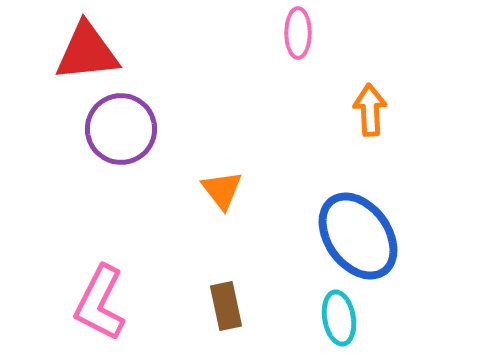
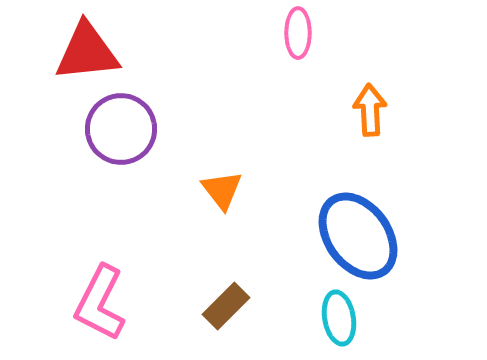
brown rectangle: rotated 57 degrees clockwise
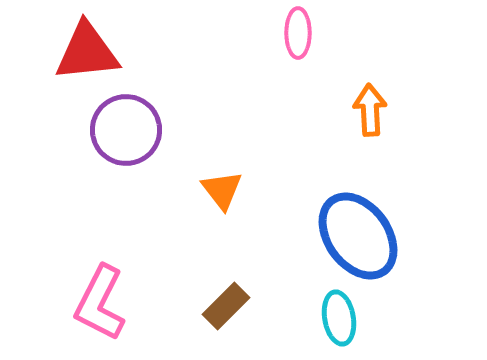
purple circle: moved 5 px right, 1 px down
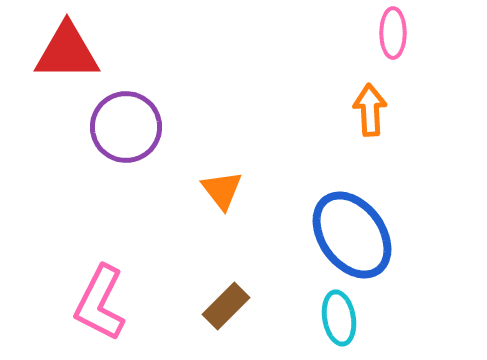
pink ellipse: moved 95 px right
red triangle: moved 20 px left; rotated 6 degrees clockwise
purple circle: moved 3 px up
blue ellipse: moved 6 px left, 1 px up
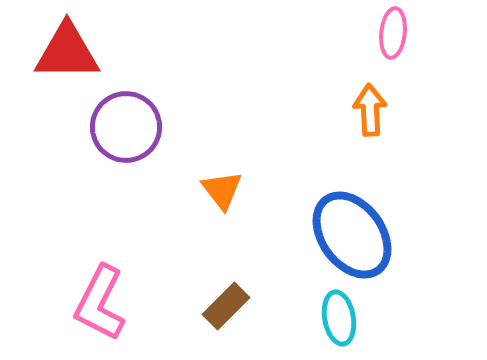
pink ellipse: rotated 6 degrees clockwise
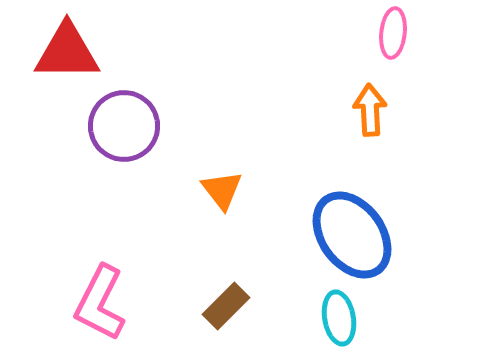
purple circle: moved 2 px left, 1 px up
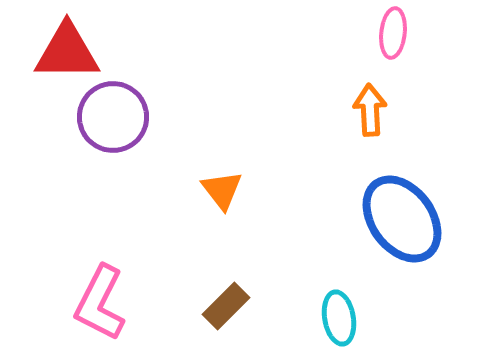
purple circle: moved 11 px left, 9 px up
blue ellipse: moved 50 px right, 16 px up
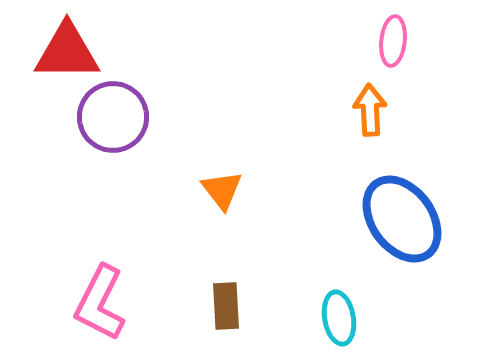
pink ellipse: moved 8 px down
brown rectangle: rotated 48 degrees counterclockwise
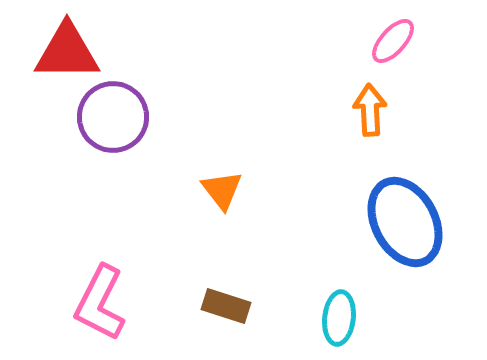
pink ellipse: rotated 36 degrees clockwise
blue ellipse: moved 3 px right, 3 px down; rotated 8 degrees clockwise
brown rectangle: rotated 69 degrees counterclockwise
cyan ellipse: rotated 16 degrees clockwise
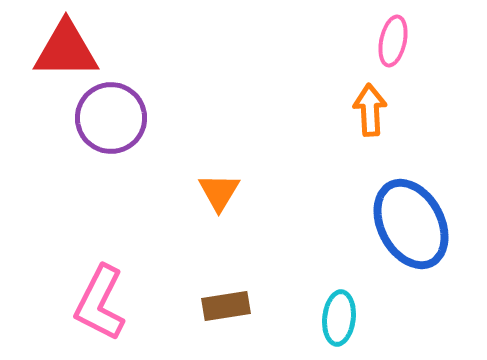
pink ellipse: rotated 30 degrees counterclockwise
red triangle: moved 1 px left, 2 px up
purple circle: moved 2 px left, 1 px down
orange triangle: moved 3 px left, 2 px down; rotated 9 degrees clockwise
blue ellipse: moved 6 px right, 2 px down
brown rectangle: rotated 27 degrees counterclockwise
